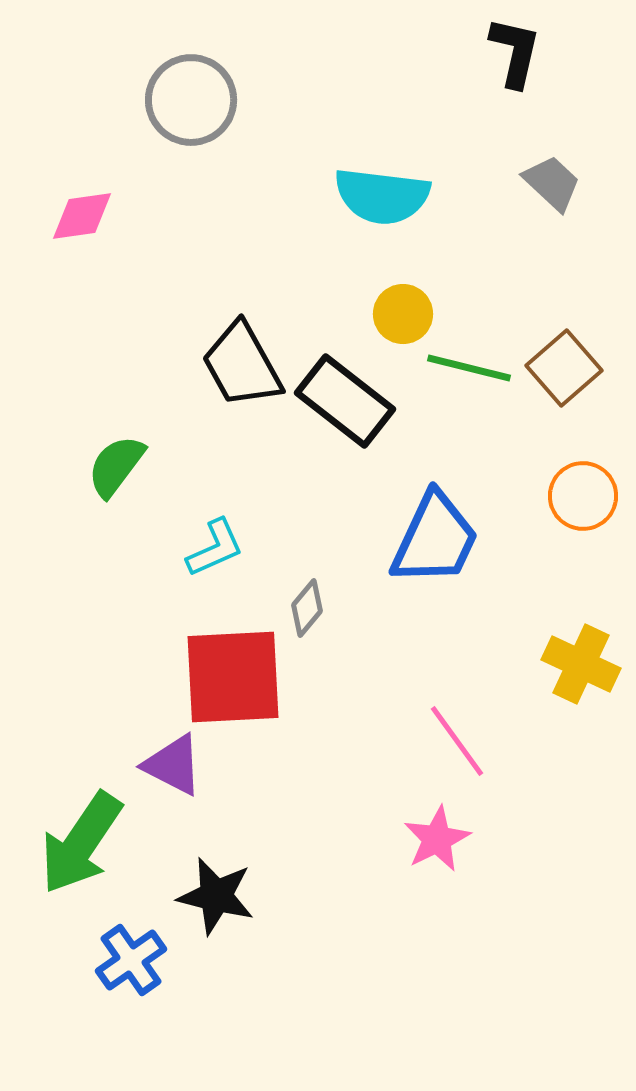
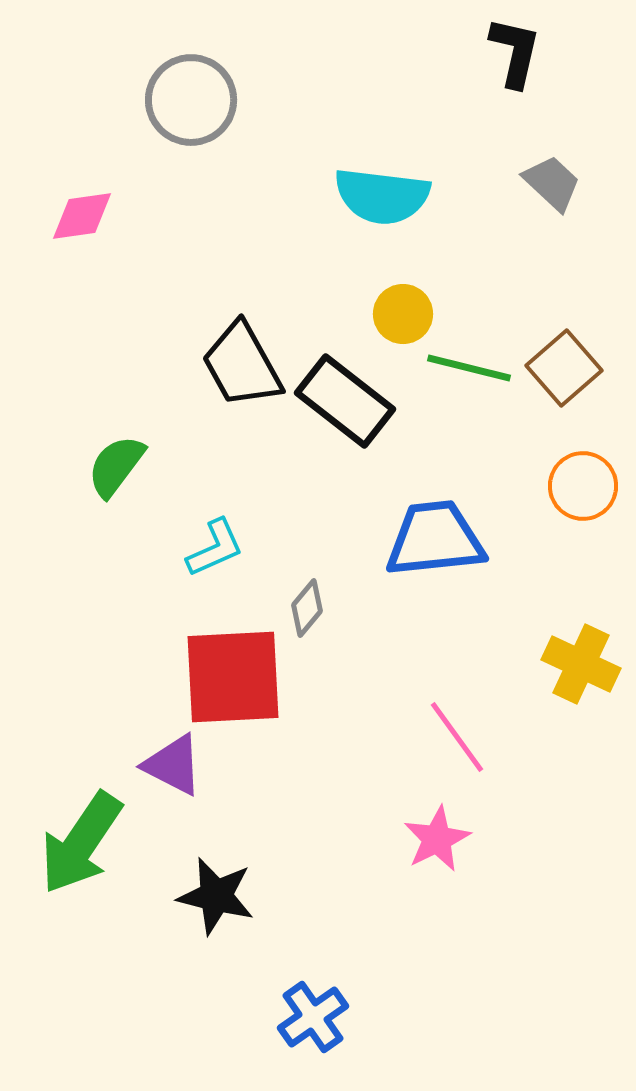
orange circle: moved 10 px up
blue trapezoid: rotated 121 degrees counterclockwise
pink line: moved 4 px up
blue cross: moved 182 px right, 57 px down
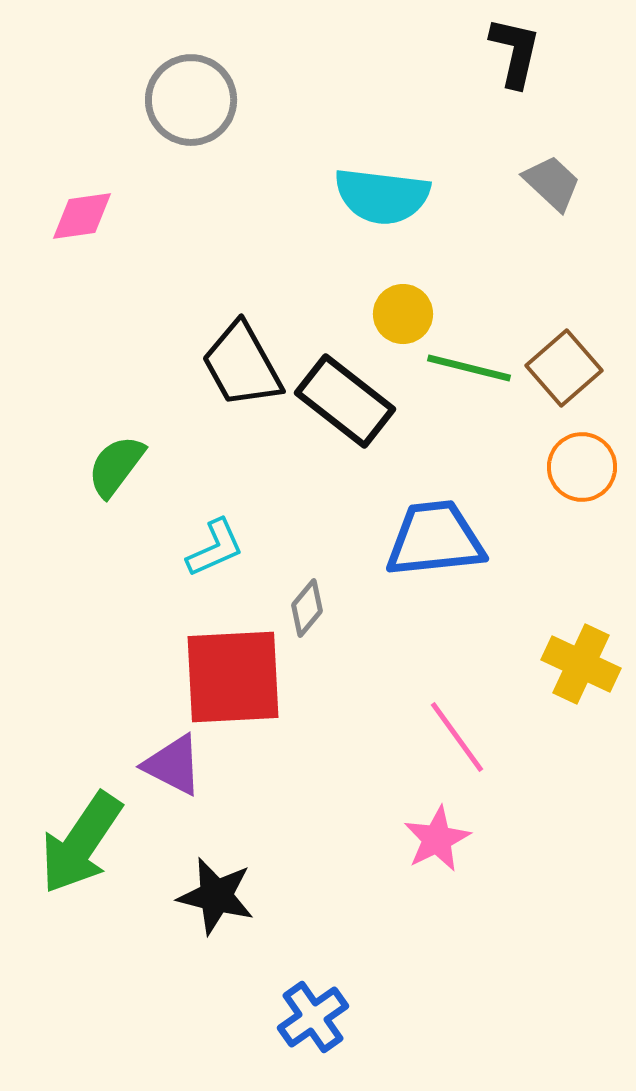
orange circle: moved 1 px left, 19 px up
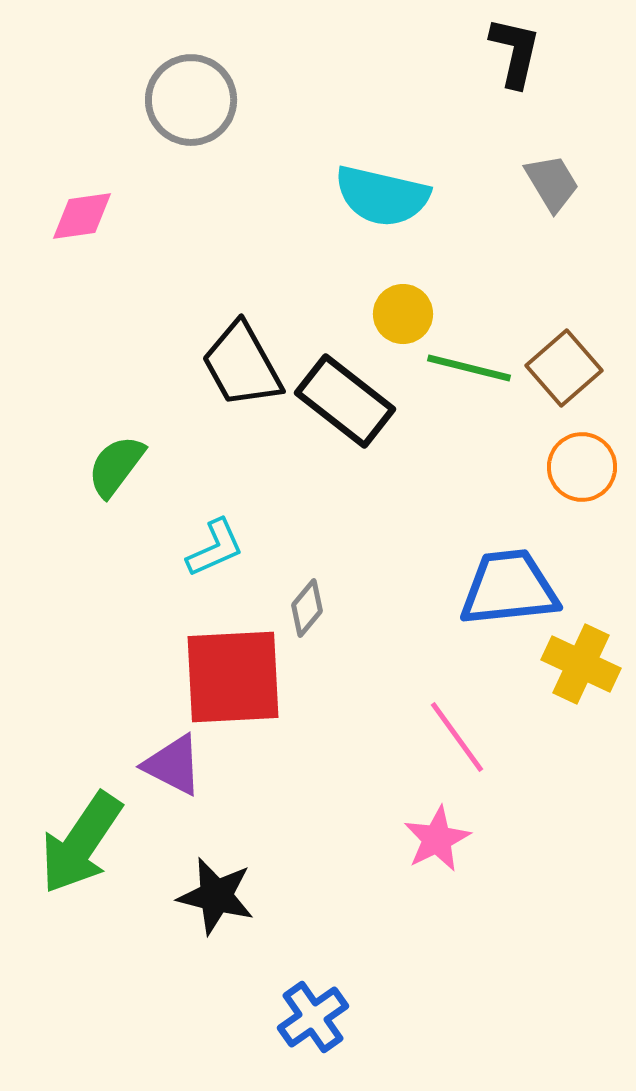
gray trapezoid: rotated 16 degrees clockwise
cyan semicircle: rotated 6 degrees clockwise
blue trapezoid: moved 74 px right, 49 px down
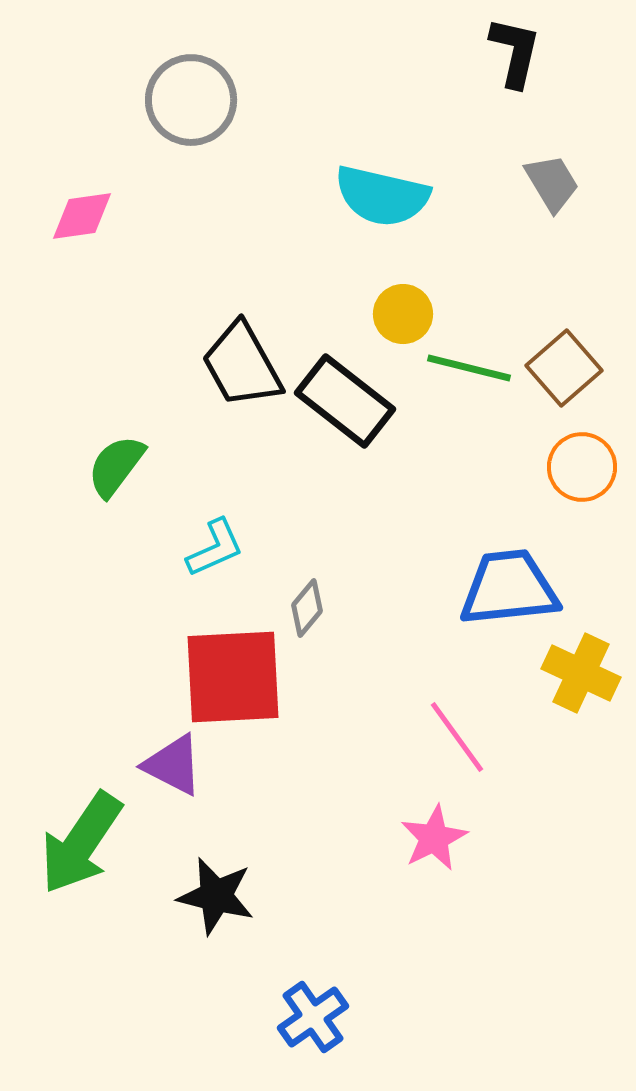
yellow cross: moved 9 px down
pink star: moved 3 px left, 1 px up
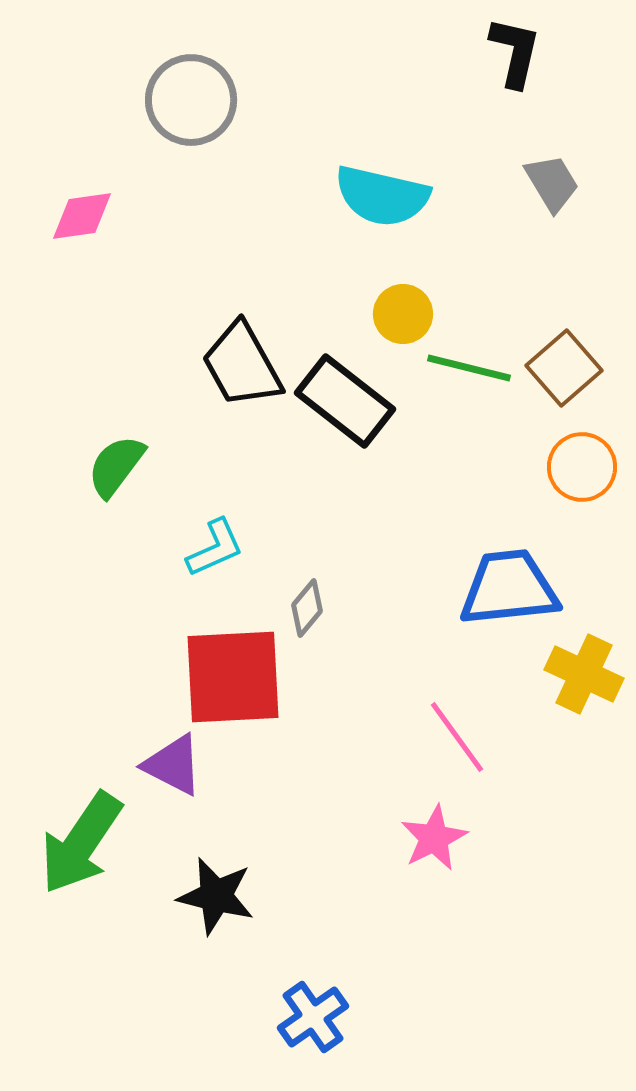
yellow cross: moved 3 px right, 1 px down
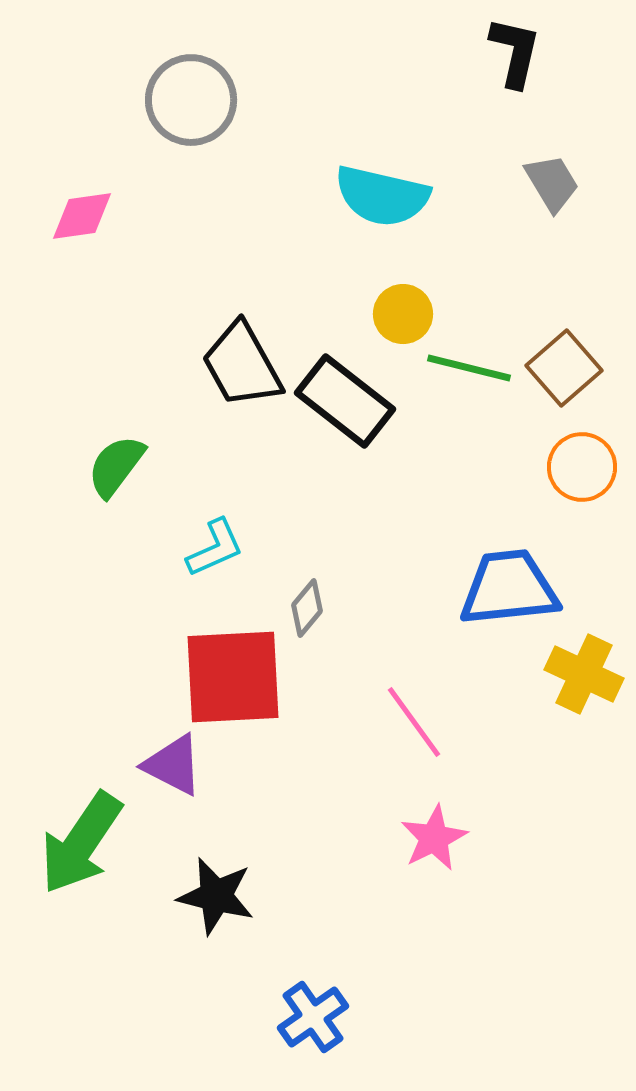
pink line: moved 43 px left, 15 px up
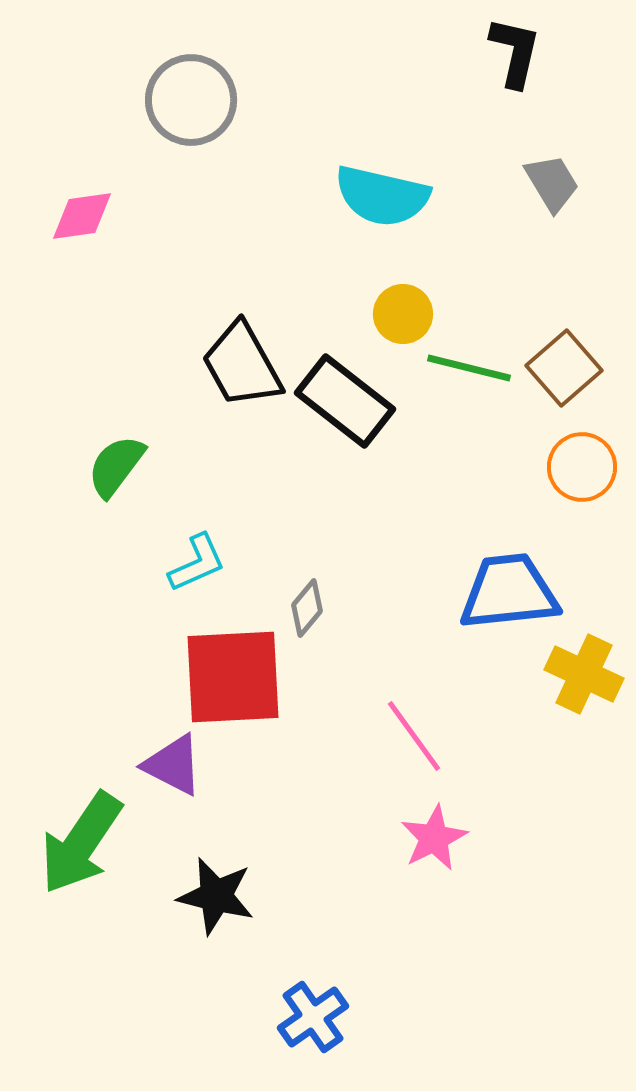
cyan L-shape: moved 18 px left, 15 px down
blue trapezoid: moved 4 px down
pink line: moved 14 px down
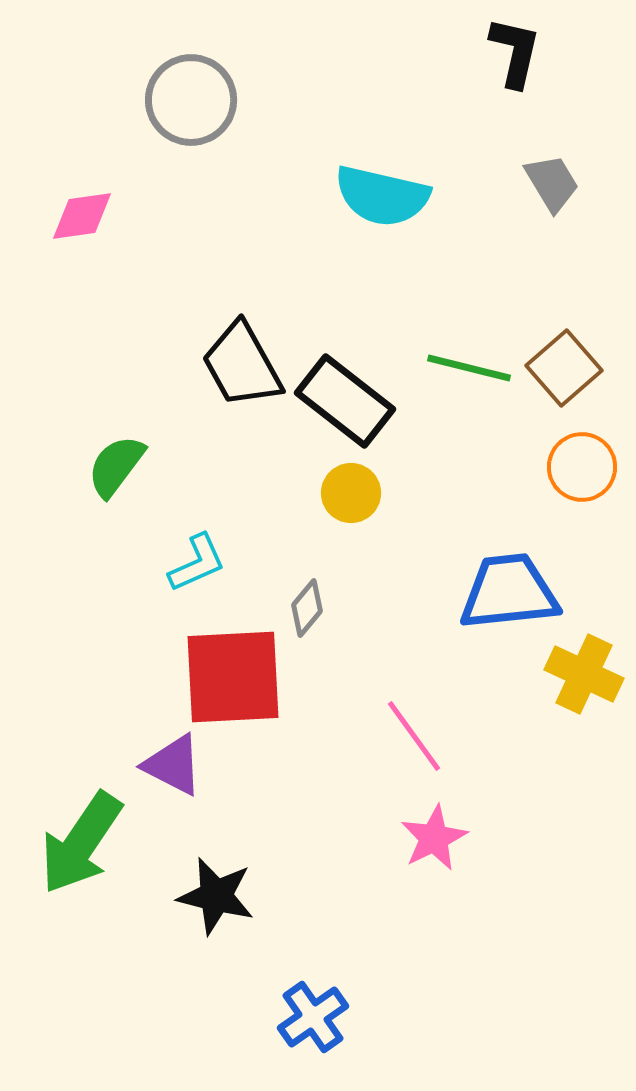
yellow circle: moved 52 px left, 179 px down
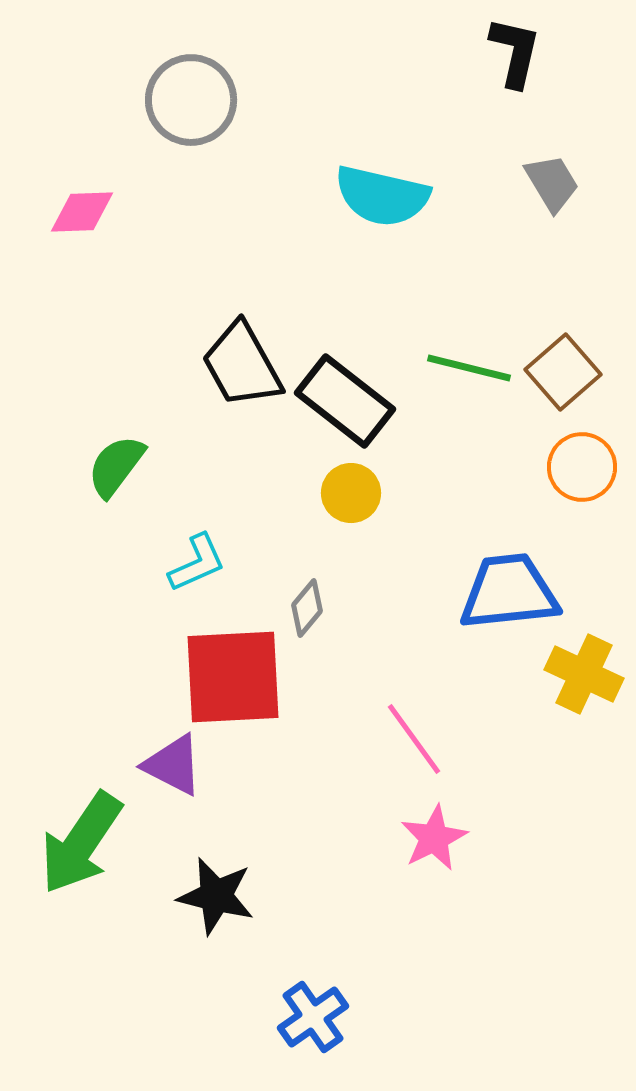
pink diamond: moved 4 px up; rotated 6 degrees clockwise
brown square: moved 1 px left, 4 px down
pink line: moved 3 px down
